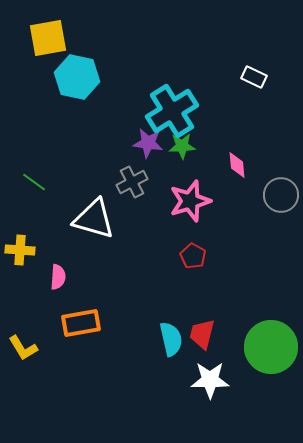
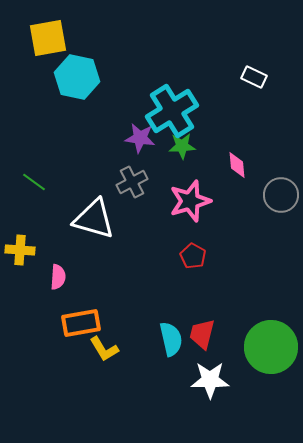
purple star: moved 8 px left, 5 px up
yellow L-shape: moved 81 px right, 1 px down
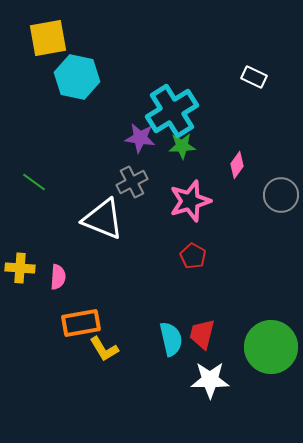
pink diamond: rotated 40 degrees clockwise
white triangle: moved 9 px right; rotated 6 degrees clockwise
yellow cross: moved 18 px down
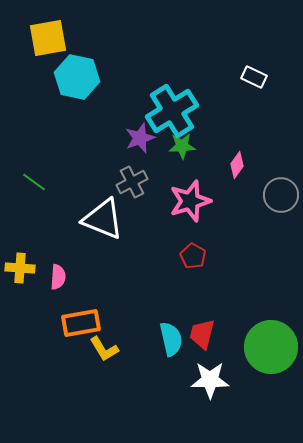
purple star: rotated 28 degrees counterclockwise
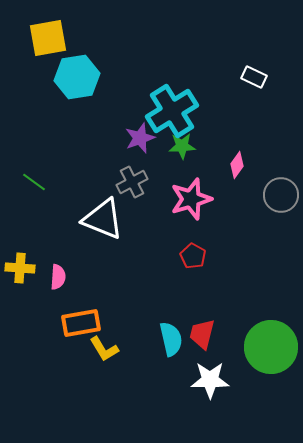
cyan hexagon: rotated 21 degrees counterclockwise
pink star: moved 1 px right, 2 px up
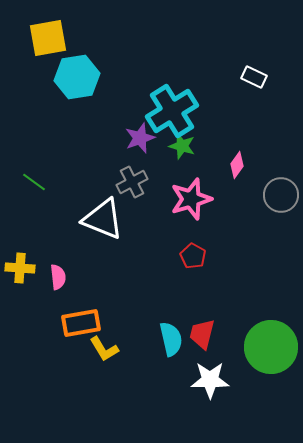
green star: rotated 20 degrees clockwise
pink semicircle: rotated 10 degrees counterclockwise
